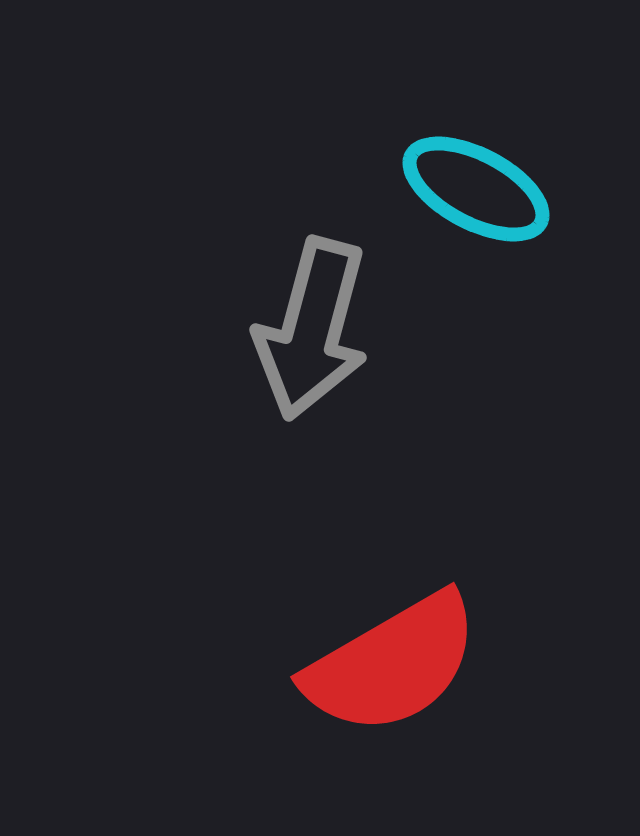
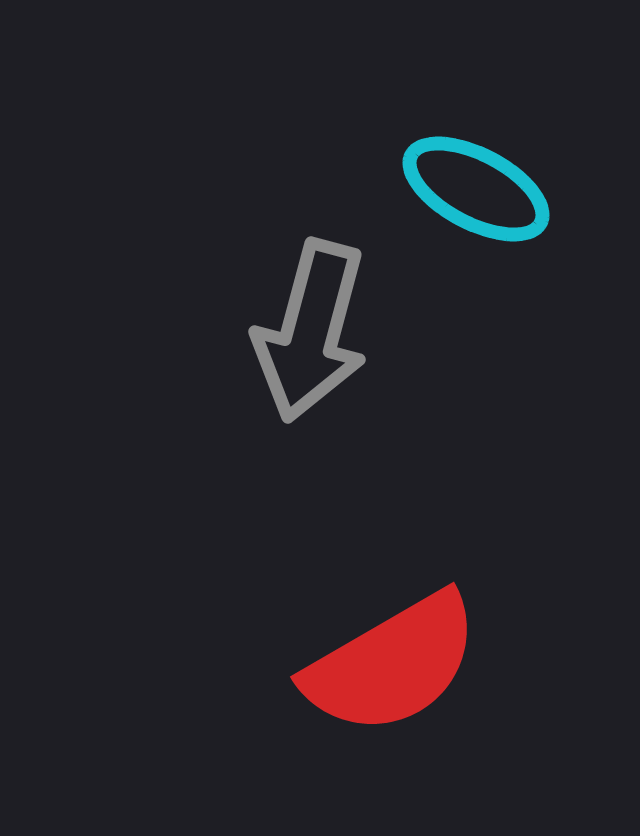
gray arrow: moved 1 px left, 2 px down
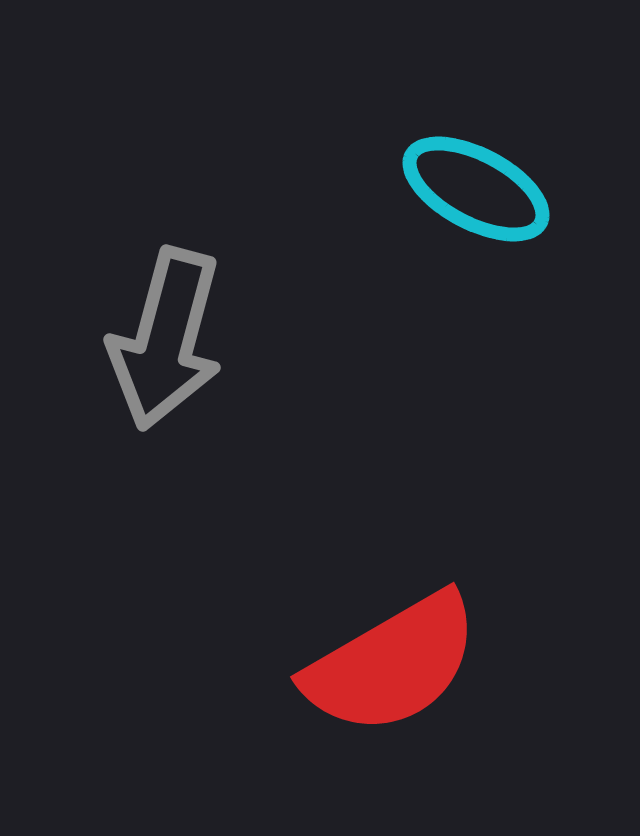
gray arrow: moved 145 px left, 8 px down
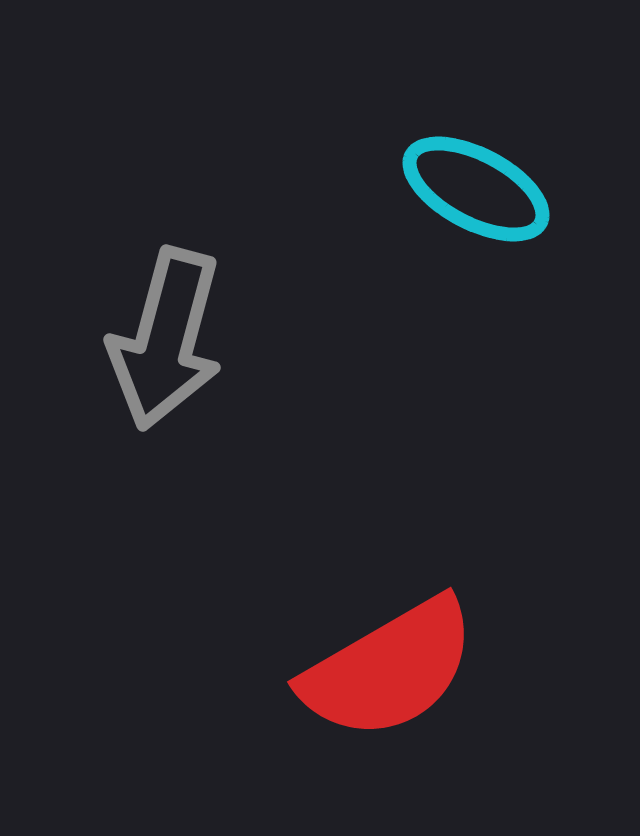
red semicircle: moved 3 px left, 5 px down
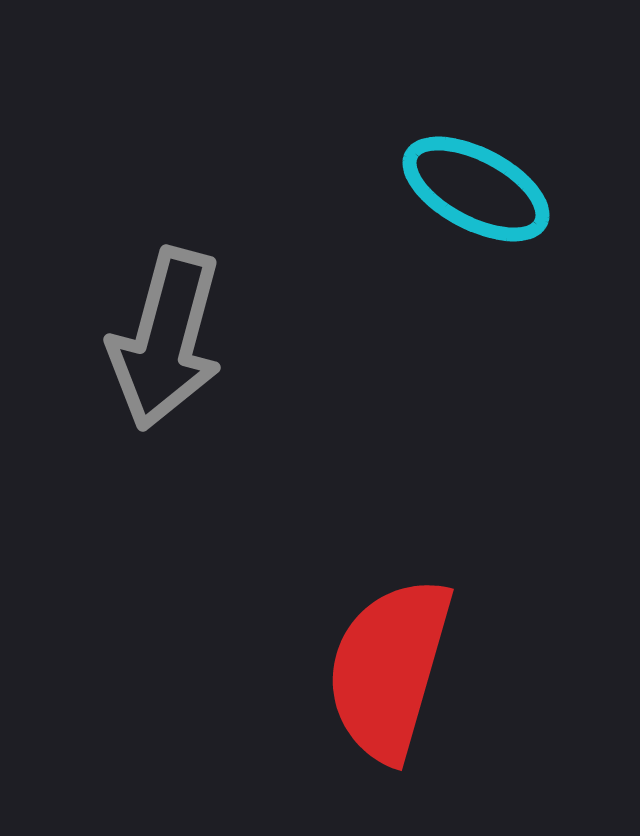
red semicircle: rotated 136 degrees clockwise
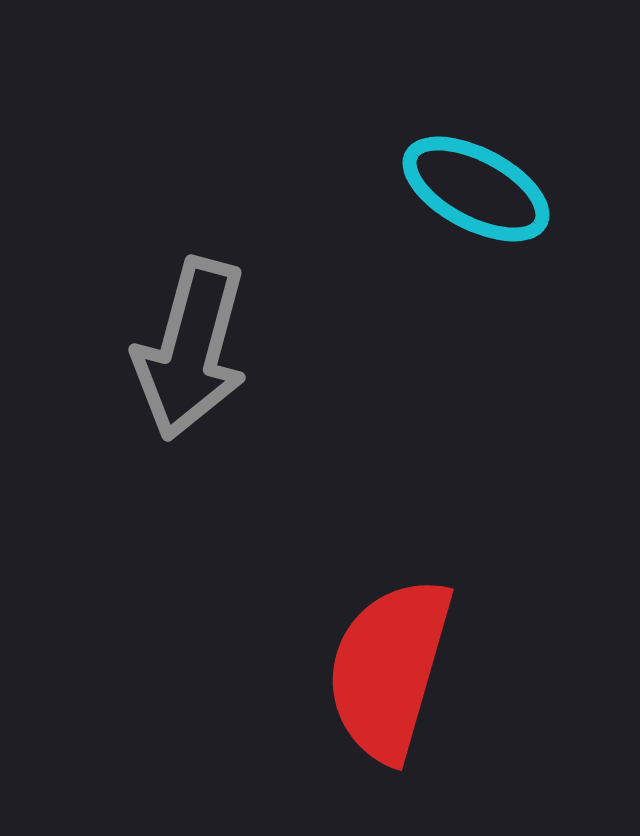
gray arrow: moved 25 px right, 10 px down
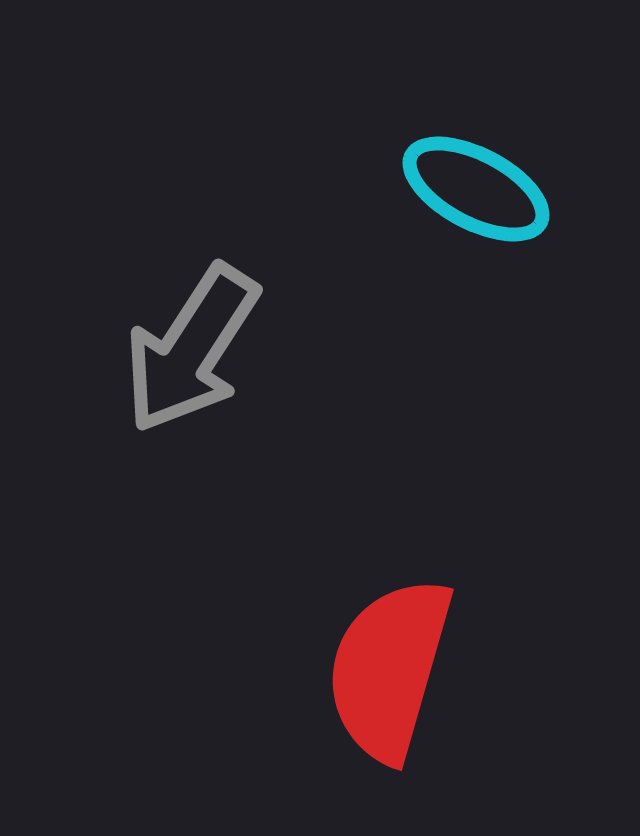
gray arrow: rotated 18 degrees clockwise
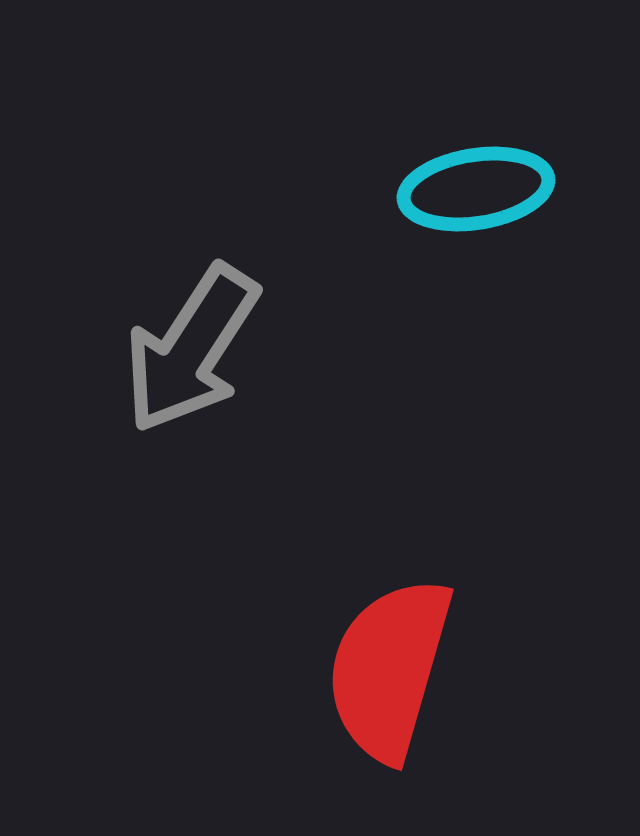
cyan ellipse: rotated 37 degrees counterclockwise
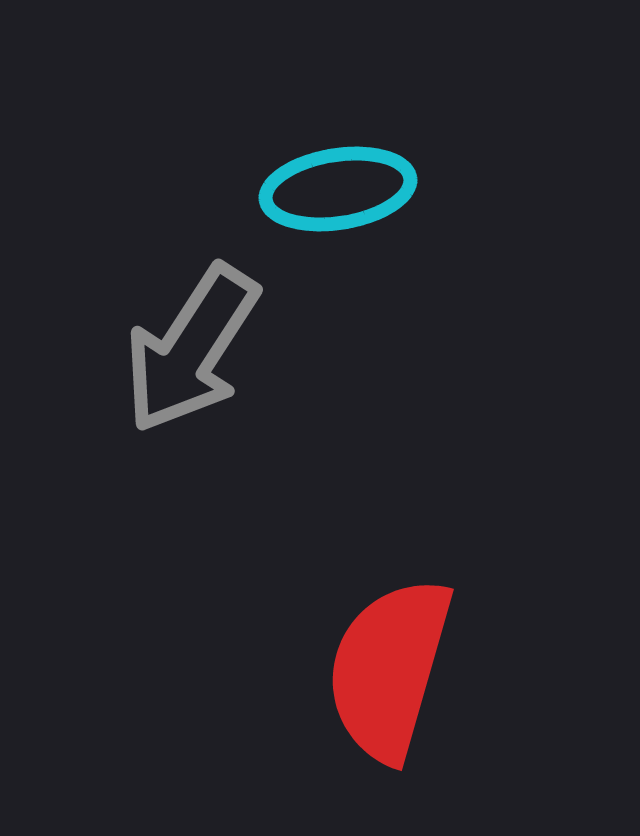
cyan ellipse: moved 138 px left
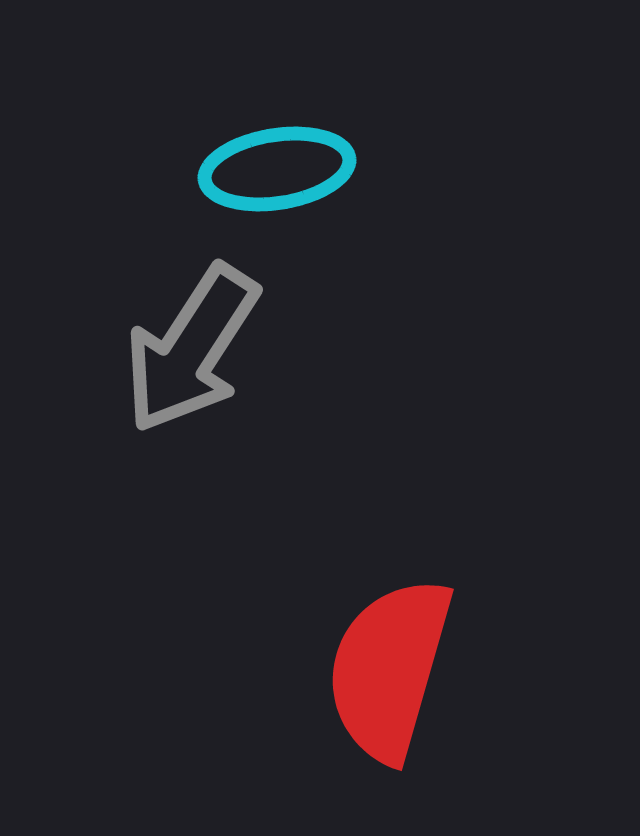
cyan ellipse: moved 61 px left, 20 px up
